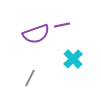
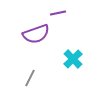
purple line: moved 4 px left, 12 px up
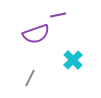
purple line: moved 2 px down
cyan cross: moved 1 px down
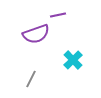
gray line: moved 1 px right, 1 px down
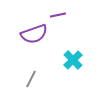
purple semicircle: moved 2 px left
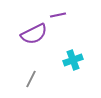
purple semicircle: rotated 8 degrees counterclockwise
cyan cross: rotated 24 degrees clockwise
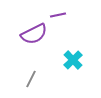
cyan cross: rotated 24 degrees counterclockwise
